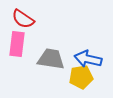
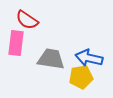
red semicircle: moved 4 px right, 1 px down
pink rectangle: moved 1 px left, 1 px up
blue arrow: moved 1 px right, 1 px up
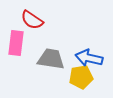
red semicircle: moved 5 px right
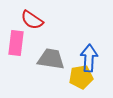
blue arrow: rotated 80 degrees clockwise
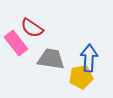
red semicircle: moved 8 px down
pink rectangle: rotated 45 degrees counterclockwise
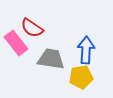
blue arrow: moved 3 px left, 8 px up
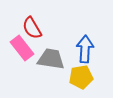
red semicircle: rotated 25 degrees clockwise
pink rectangle: moved 6 px right, 5 px down
blue arrow: moved 1 px left, 1 px up
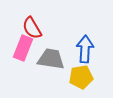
pink rectangle: moved 1 px right; rotated 60 degrees clockwise
